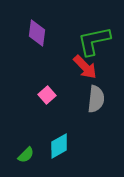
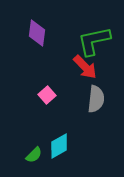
green semicircle: moved 8 px right
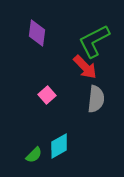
green L-shape: rotated 15 degrees counterclockwise
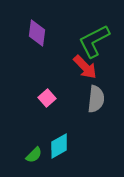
pink square: moved 3 px down
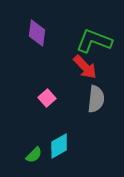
green L-shape: rotated 48 degrees clockwise
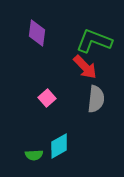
green semicircle: rotated 42 degrees clockwise
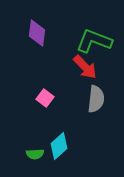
pink square: moved 2 px left; rotated 12 degrees counterclockwise
cyan diamond: rotated 12 degrees counterclockwise
green semicircle: moved 1 px right, 1 px up
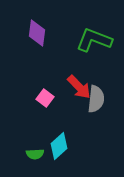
green L-shape: moved 1 px up
red arrow: moved 6 px left, 20 px down
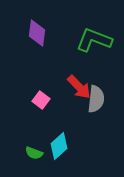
pink square: moved 4 px left, 2 px down
green semicircle: moved 1 px left, 1 px up; rotated 24 degrees clockwise
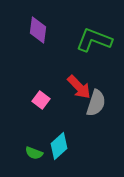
purple diamond: moved 1 px right, 3 px up
gray semicircle: moved 4 px down; rotated 12 degrees clockwise
